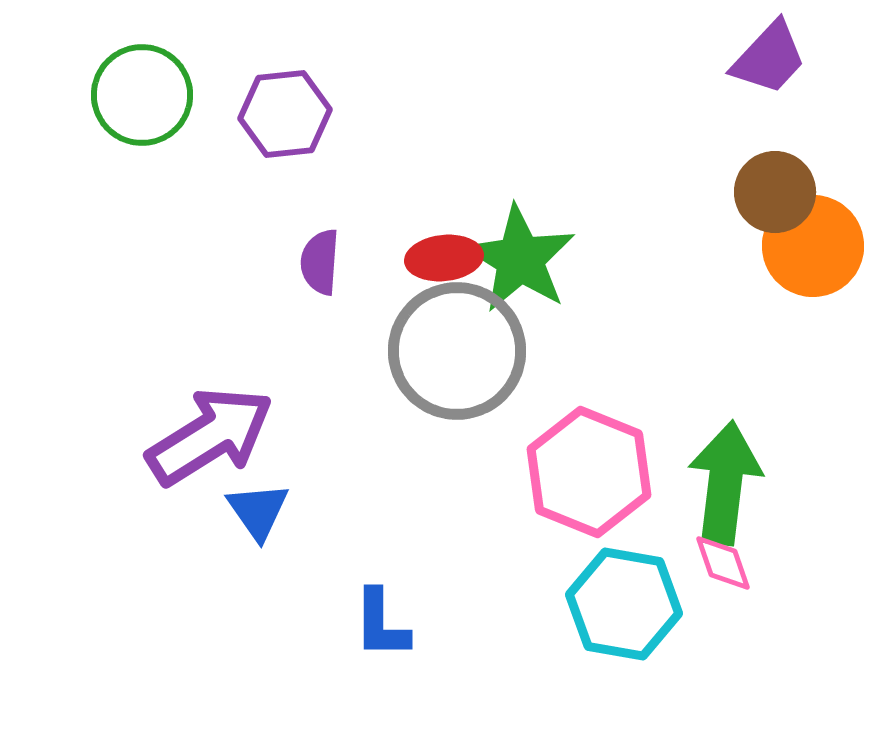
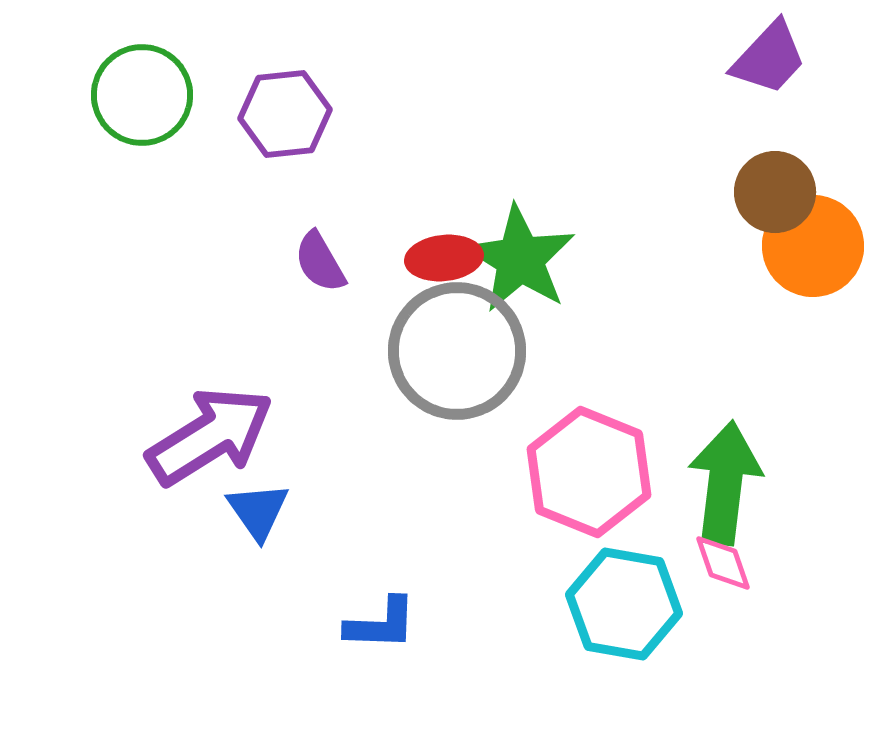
purple semicircle: rotated 34 degrees counterclockwise
blue L-shape: rotated 88 degrees counterclockwise
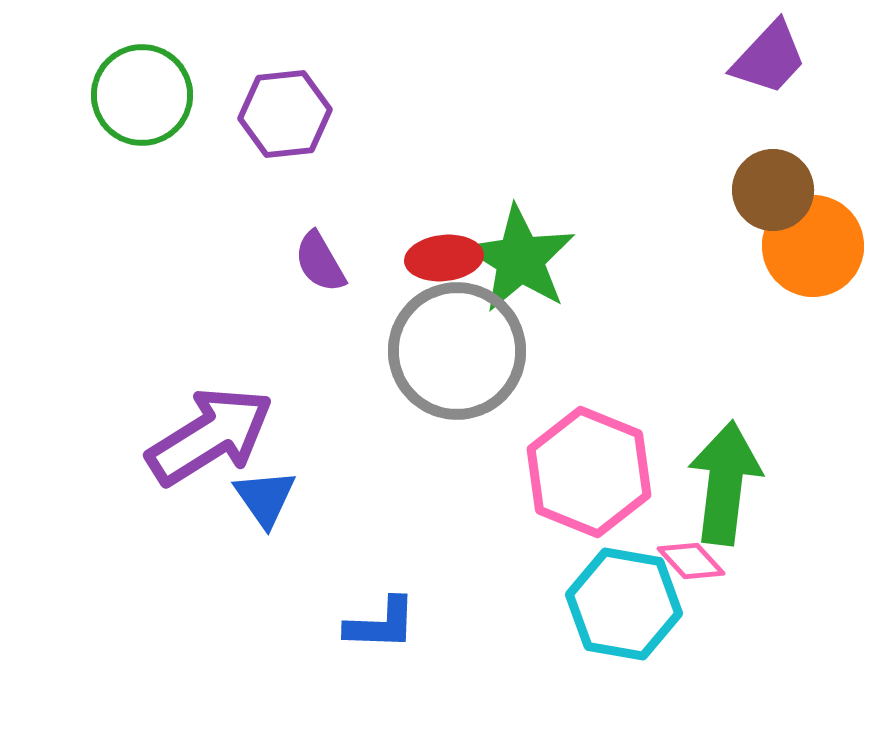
brown circle: moved 2 px left, 2 px up
blue triangle: moved 7 px right, 13 px up
pink diamond: moved 32 px left, 2 px up; rotated 24 degrees counterclockwise
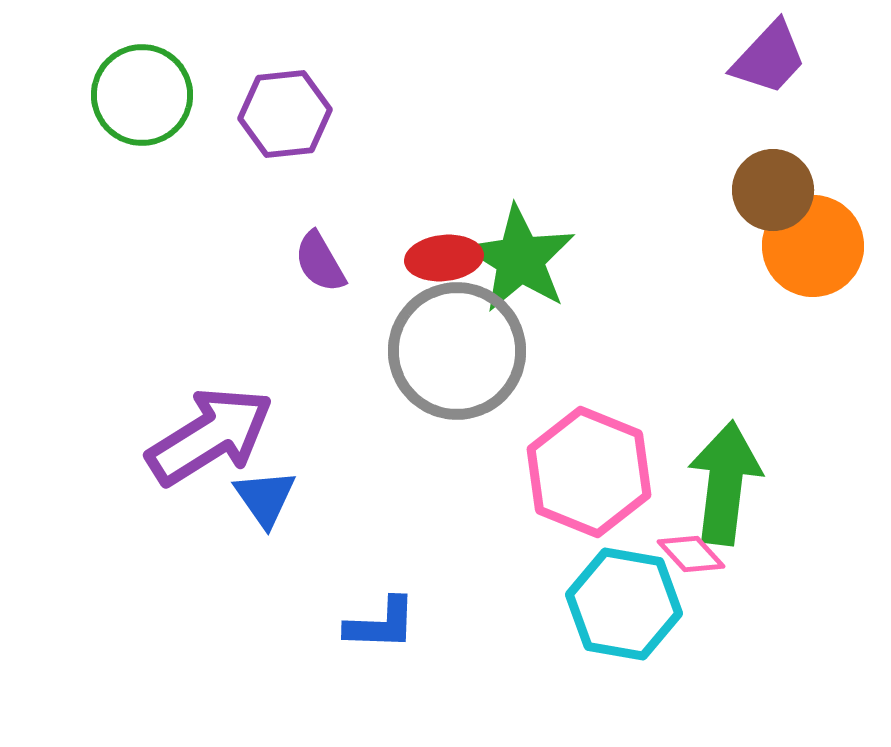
pink diamond: moved 7 px up
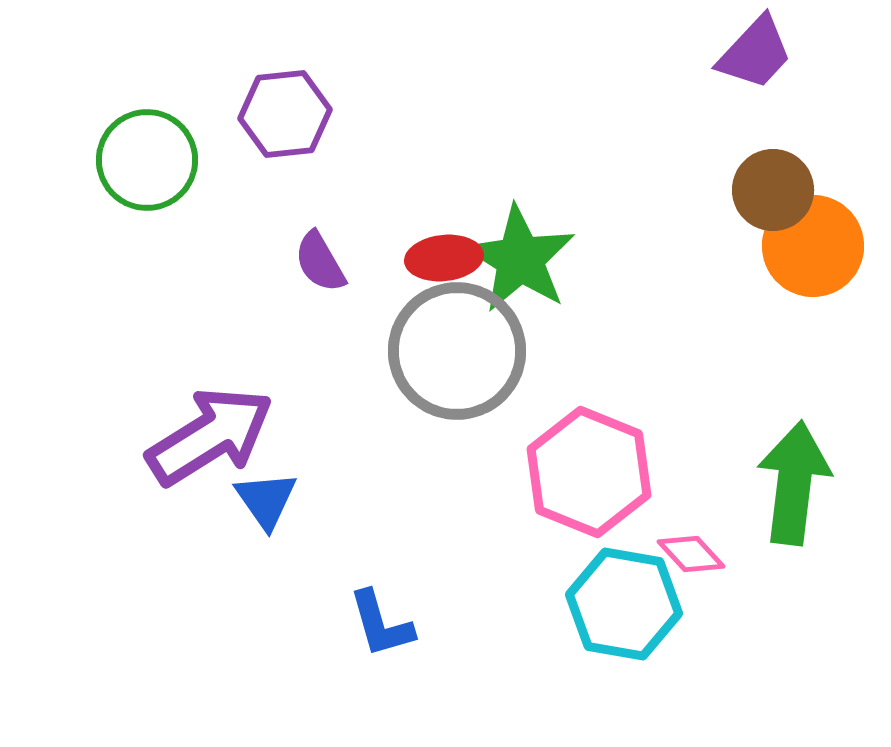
purple trapezoid: moved 14 px left, 5 px up
green circle: moved 5 px right, 65 px down
green arrow: moved 69 px right
blue triangle: moved 1 px right, 2 px down
blue L-shape: rotated 72 degrees clockwise
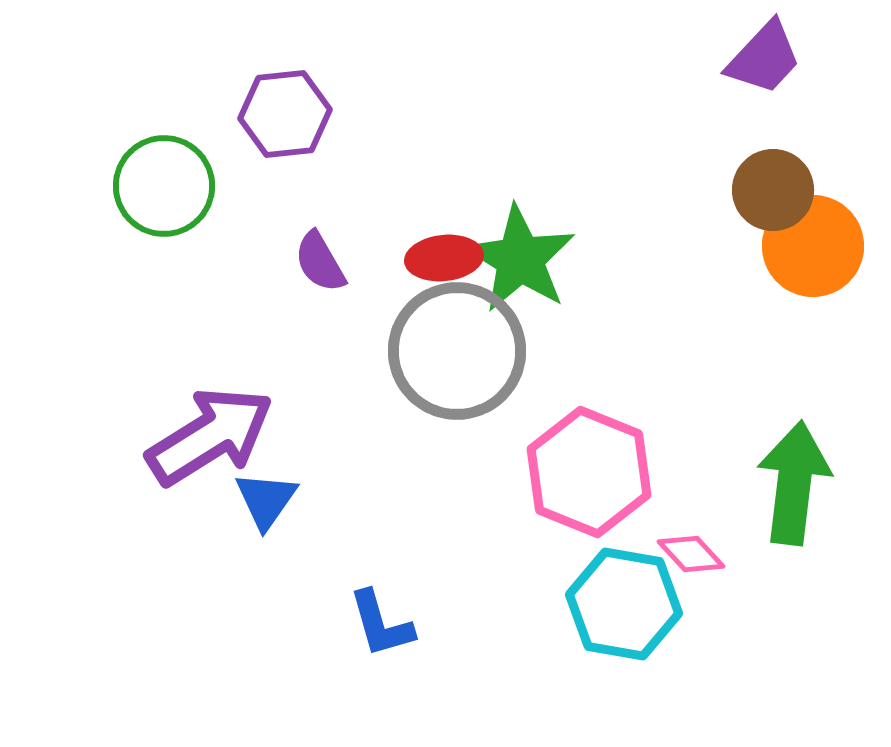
purple trapezoid: moved 9 px right, 5 px down
green circle: moved 17 px right, 26 px down
blue triangle: rotated 10 degrees clockwise
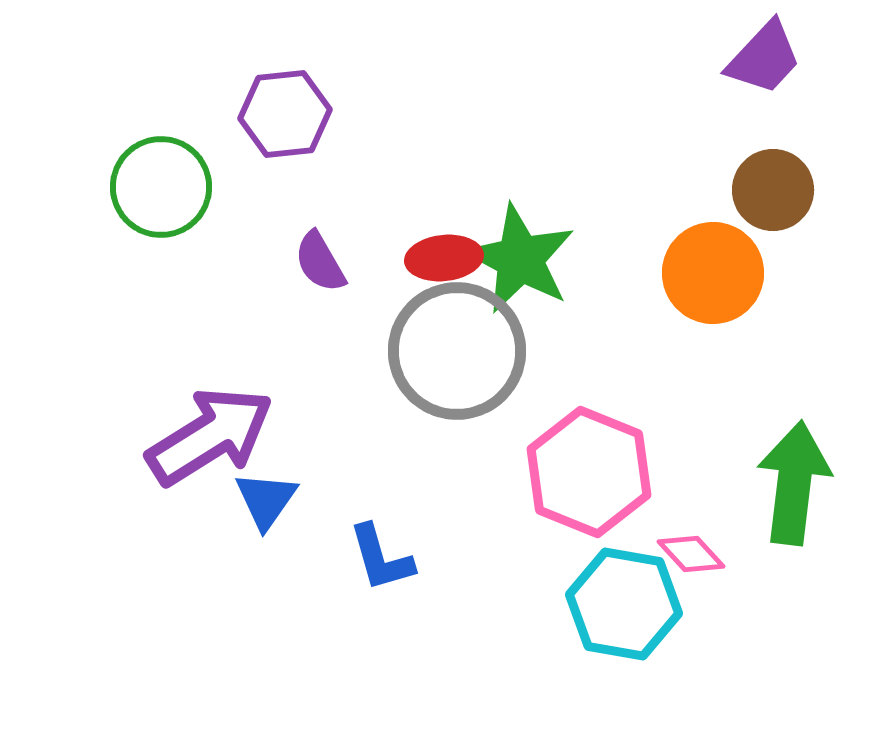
green circle: moved 3 px left, 1 px down
orange circle: moved 100 px left, 27 px down
green star: rotated 4 degrees counterclockwise
blue L-shape: moved 66 px up
